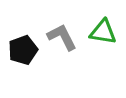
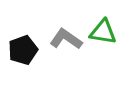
gray L-shape: moved 4 px right, 2 px down; rotated 28 degrees counterclockwise
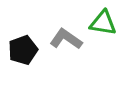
green triangle: moved 9 px up
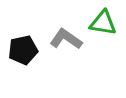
black pentagon: rotated 8 degrees clockwise
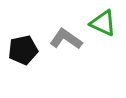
green triangle: rotated 16 degrees clockwise
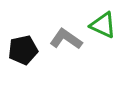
green triangle: moved 2 px down
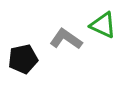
black pentagon: moved 9 px down
